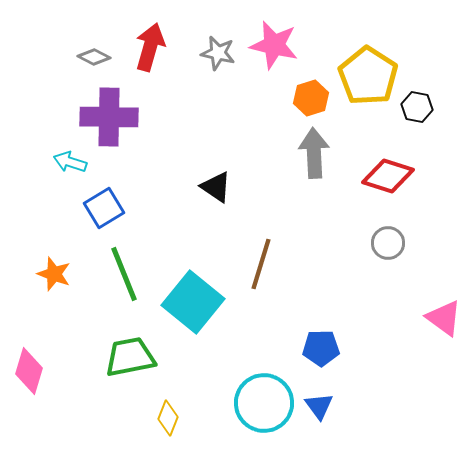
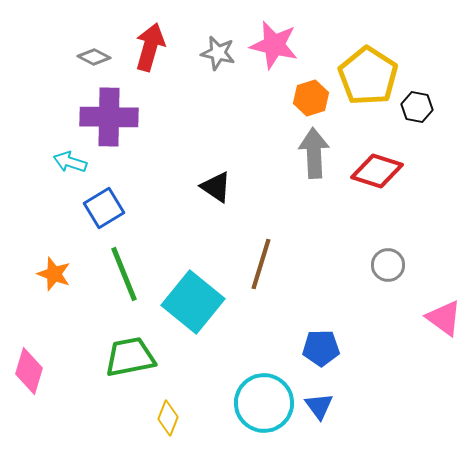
red diamond: moved 11 px left, 5 px up
gray circle: moved 22 px down
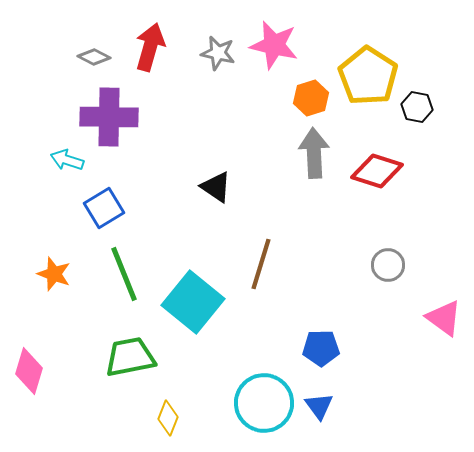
cyan arrow: moved 3 px left, 2 px up
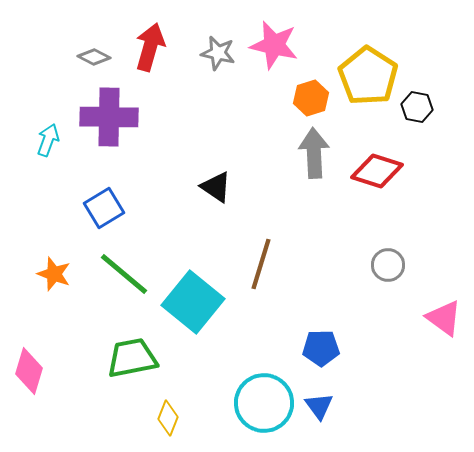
cyan arrow: moved 19 px left, 20 px up; rotated 92 degrees clockwise
green line: rotated 28 degrees counterclockwise
green trapezoid: moved 2 px right, 1 px down
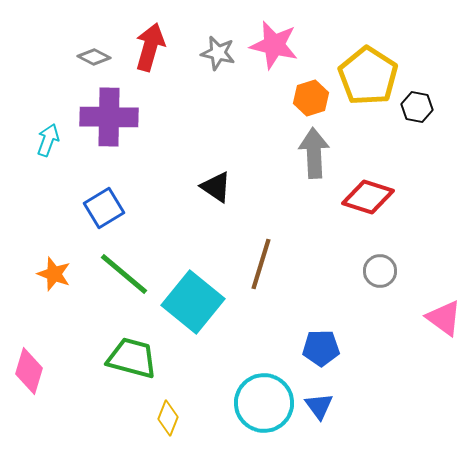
red diamond: moved 9 px left, 26 px down
gray circle: moved 8 px left, 6 px down
green trapezoid: rotated 26 degrees clockwise
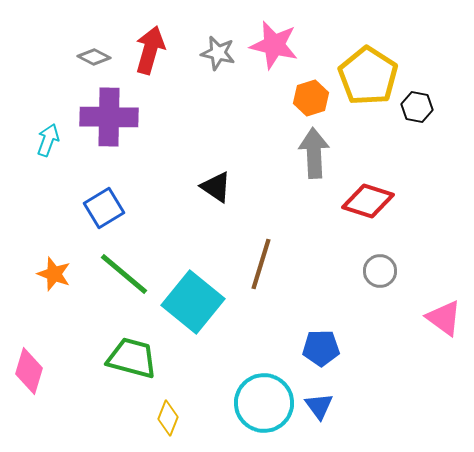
red arrow: moved 3 px down
red diamond: moved 4 px down
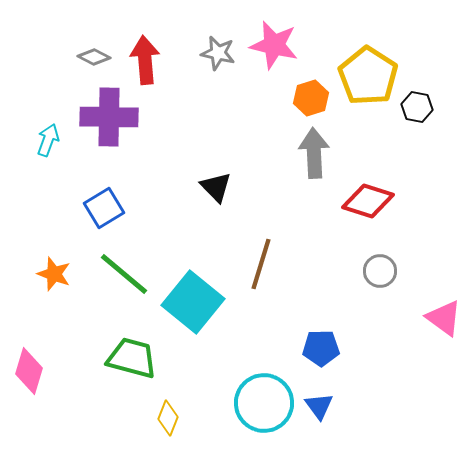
red arrow: moved 5 px left, 10 px down; rotated 21 degrees counterclockwise
black triangle: rotated 12 degrees clockwise
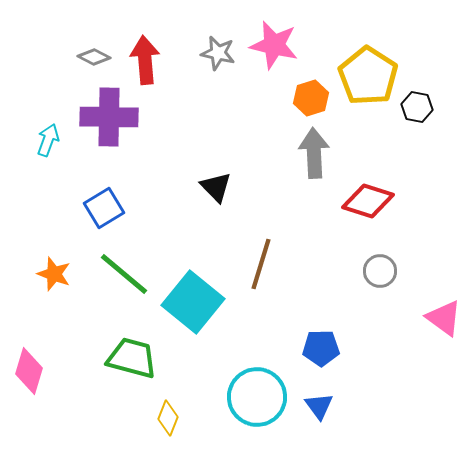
cyan circle: moved 7 px left, 6 px up
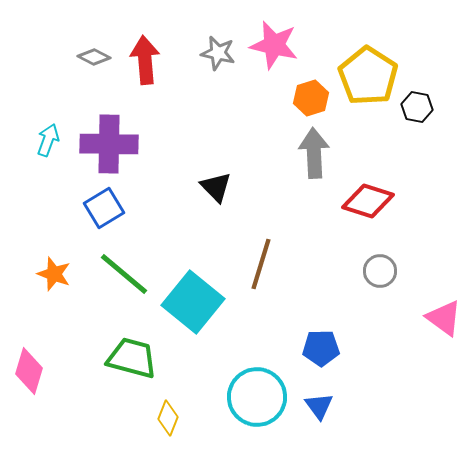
purple cross: moved 27 px down
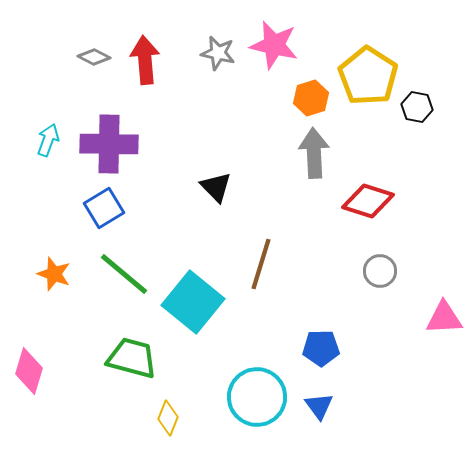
pink triangle: rotated 39 degrees counterclockwise
